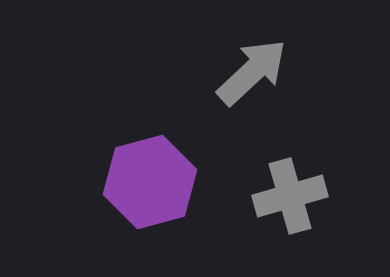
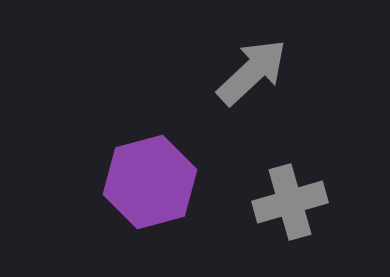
gray cross: moved 6 px down
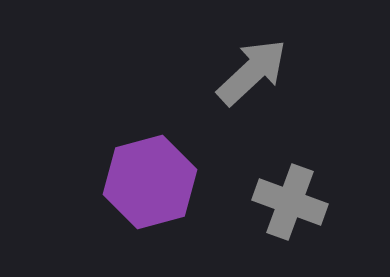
gray cross: rotated 36 degrees clockwise
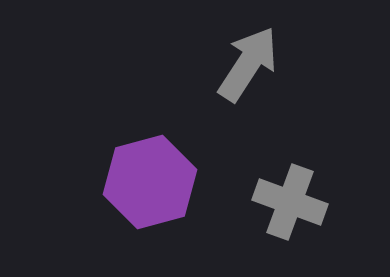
gray arrow: moved 4 px left, 8 px up; rotated 14 degrees counterclockwise
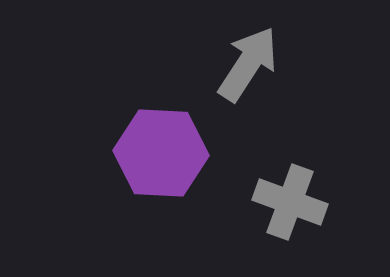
purple hexagon: moved 11 px right, 29 px up; rotated 18 degrees clockwise
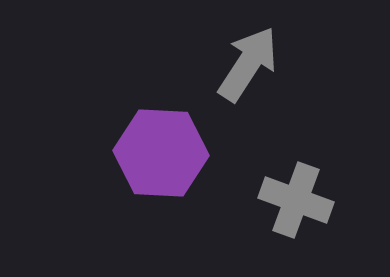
gray cross: moved 6 px right, 2 px up
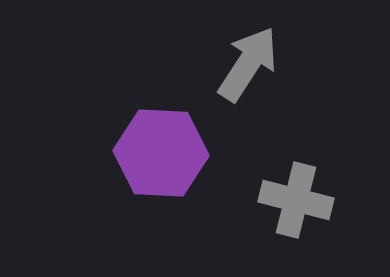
gray cross: rotated 6 degrees counterclockwise
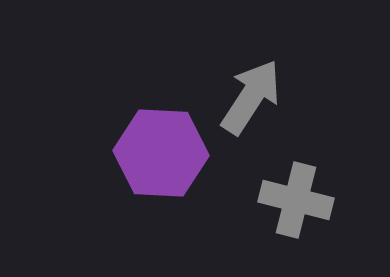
gray arrow: moved 3 px right, 33 px down
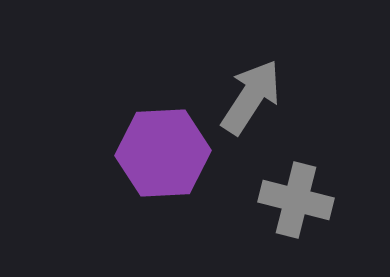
purple hexagon: moved 2 px right; rotated 6 degrees counterclockwise
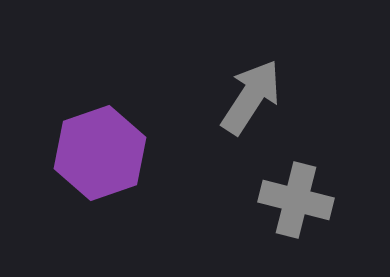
purple hexagon: moved 63 px left; rotated 16 degrees counterclockwise
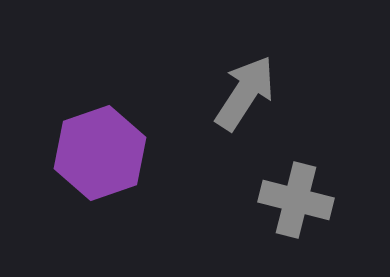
gray arrow: moved 6 px left, 4 px up
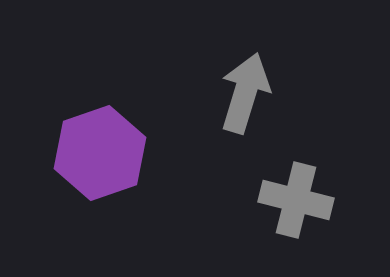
gray arrow: rotated 16 degrees counterclockwise
